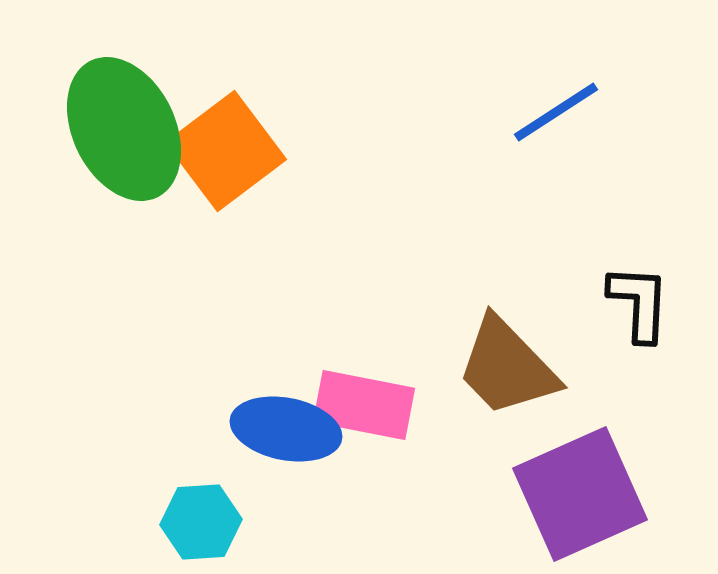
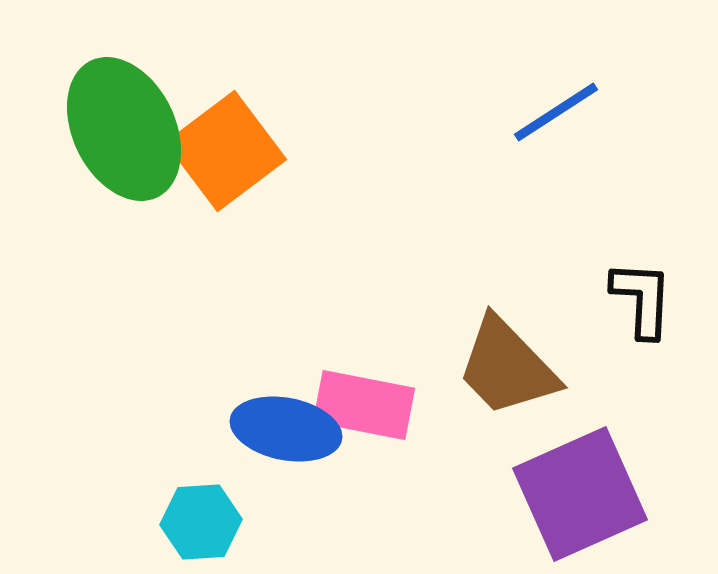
black L-shape: moved 3 px right, 4 px up
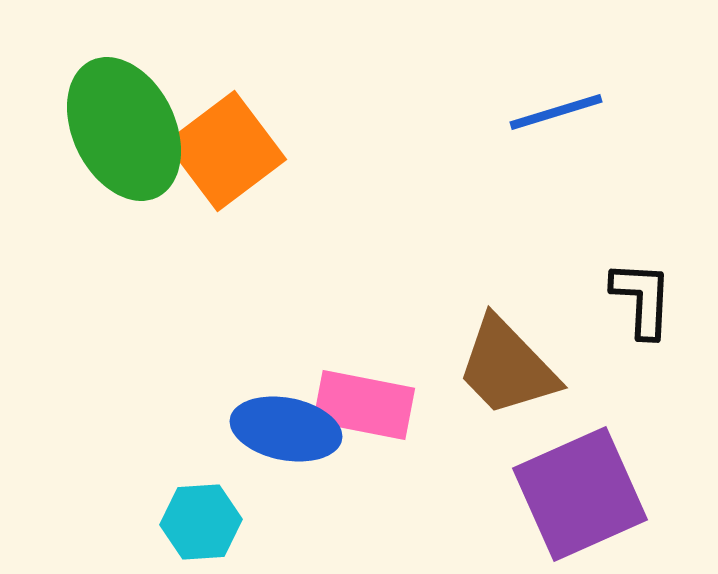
blue line: rotated 16 degrees clockwise
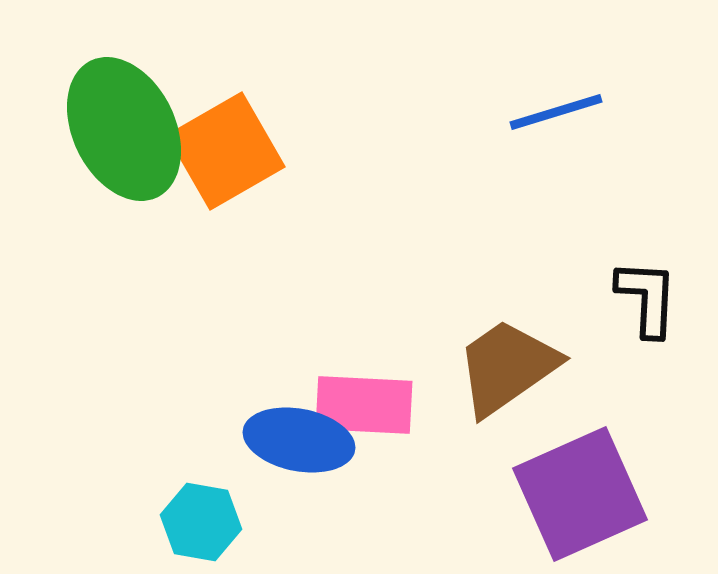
orange square: rotated 7 degrees clockwise
black L-shape: moved 5 px right, 1 px up
brown trapezoid: rotated 99 degrees clockwise
pink rectangle: rotated 8 degrees counterclockwise
blue ellipse: moved 13 px right, 11 px down
cyan hexagon: rotated 14 degrees clockwise
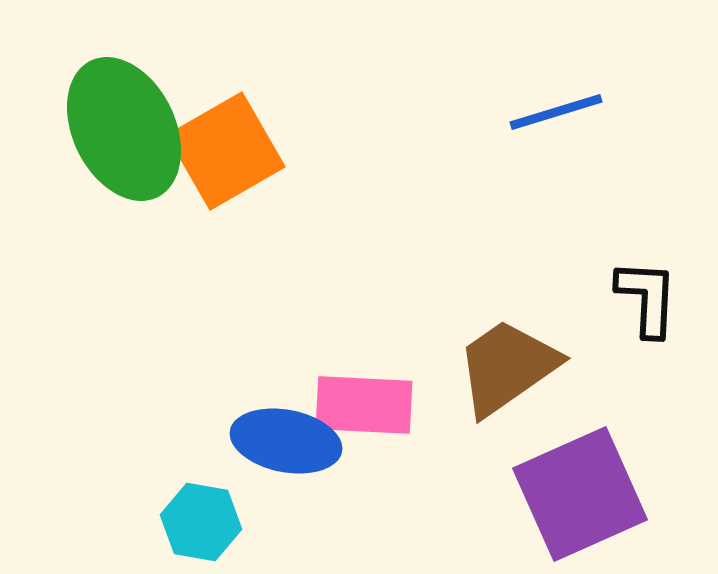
blue ellipse: moved 13 px left, 1 px down
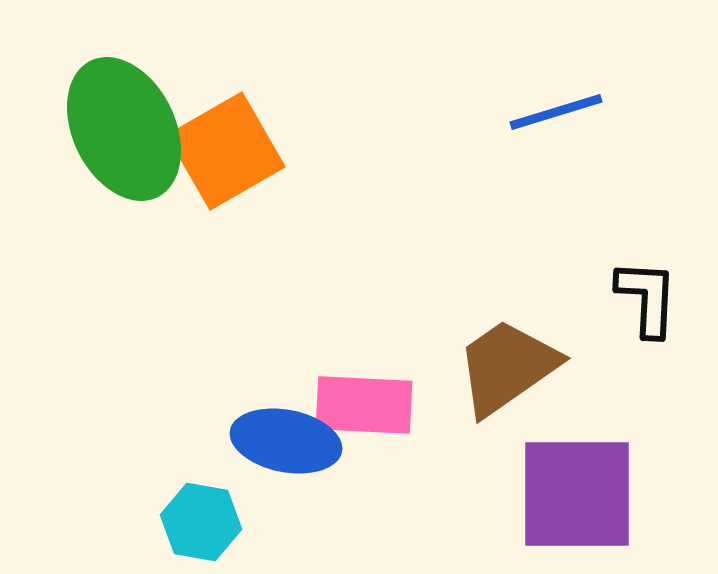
purple square: moved 3 px left; rotated 24 degrees clockwise
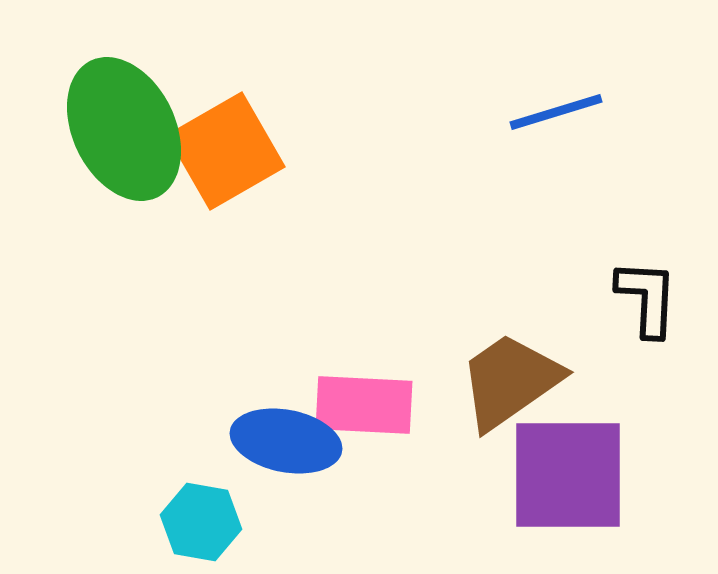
brown trapezoid: moved 3 px right, 14 px down
purple square: moved 9 px left, 19 px up
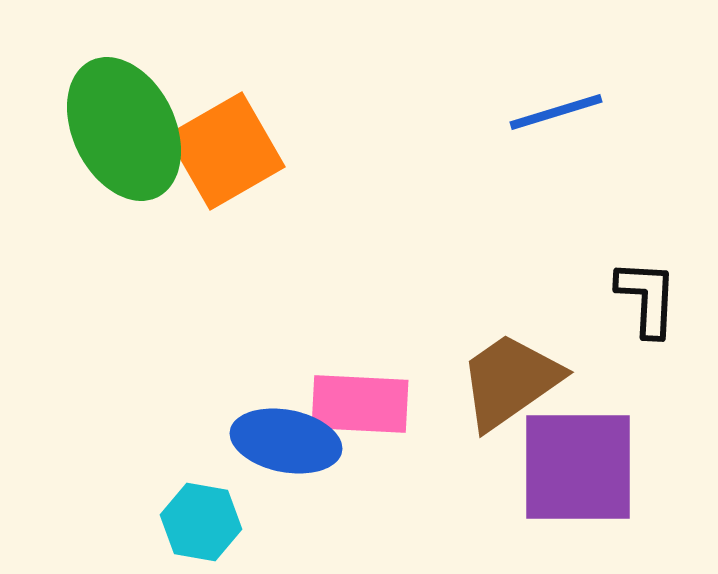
pink rectangle: moved 4 px left, 1 px up
purple square: moved 10 px right, 8 px up
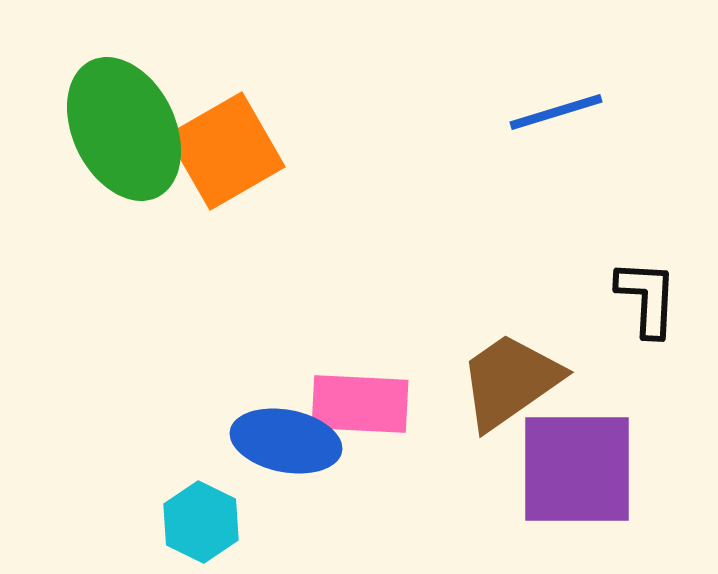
purple square: moved 1 px left, 2 px down
cyan hexagon: rotated 16 degrees clockwise
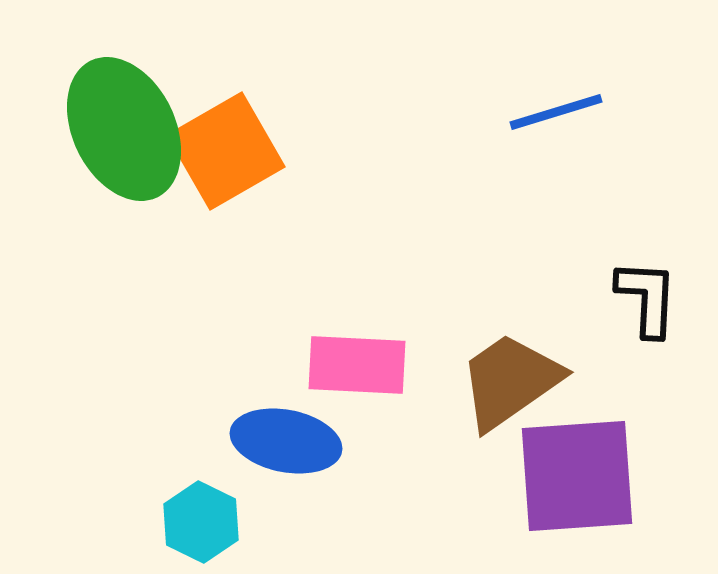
pink rectangle: moved 3 px left, 39 px up
purple square: moved 7 px down; rotated 4 degrees counterclockwise
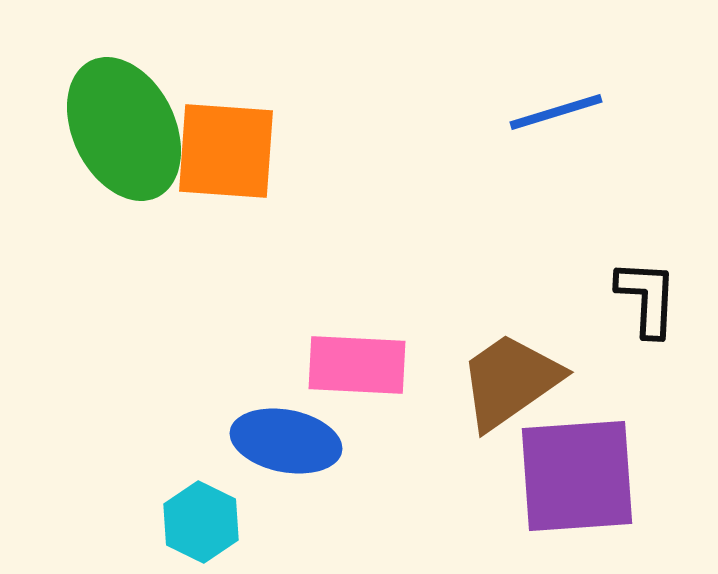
orange square: rotated 34 degrees clockwise
